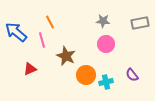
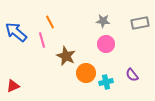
red triangle: moved 17 px left, 17 px down
orange circle: moved 2 px up
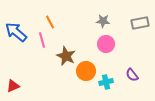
orange circle: moved 2 px up
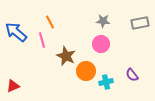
pink circle: moved 5 px left
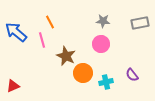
orange circle: moved 3 px left, 2 px down
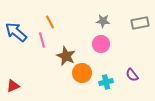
orange circle: moved 1 px left
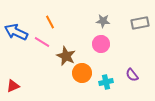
blue arrow: rotated 15 degrees counterclockwise
pink line: moved 2 px down; rotated 42 degrees counterclockwise
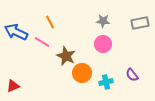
pink circle: moved 2 px right
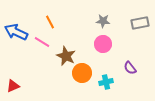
purple semicircle: moved 2 px left, 7 px up
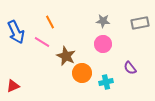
blue arrow: rotated 140 degrees counterclockwise
